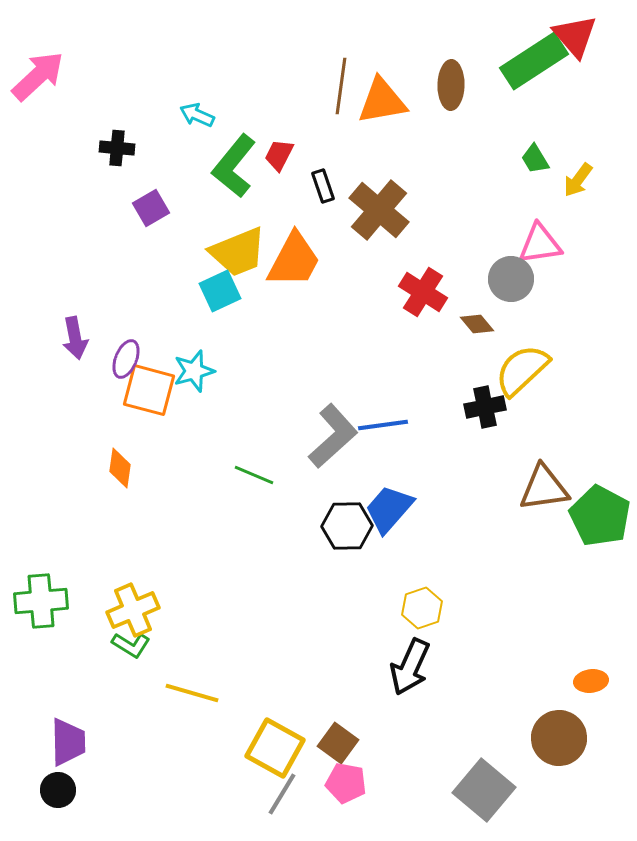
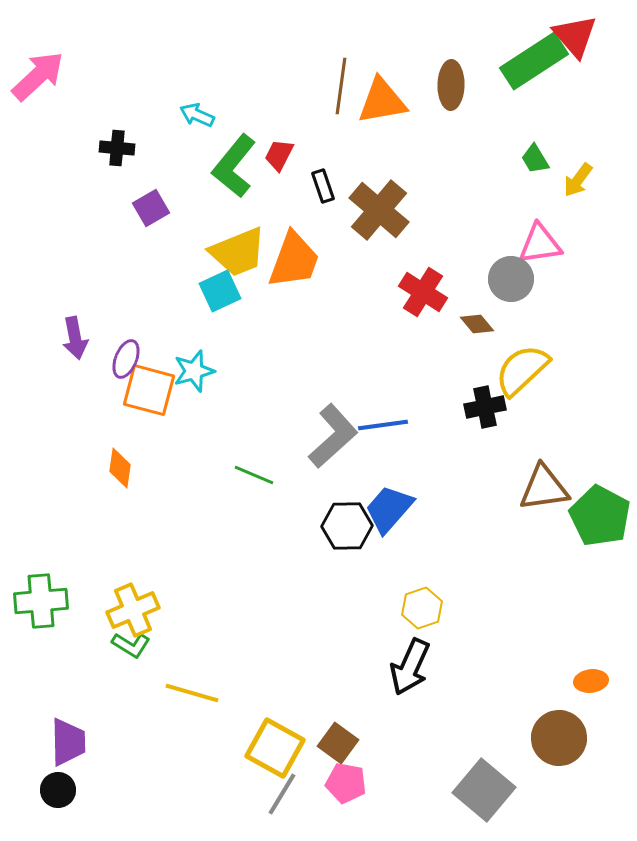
orange trapezoid at (294, 260): rotated 8 degrees counterclockwise
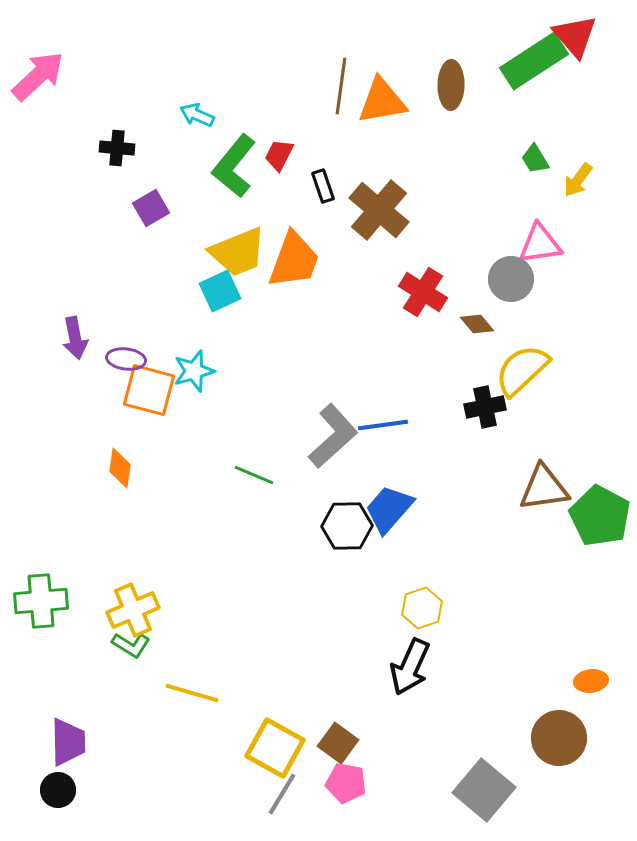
purple ellipse at (126, 359): rotated 75 degrees clockwise
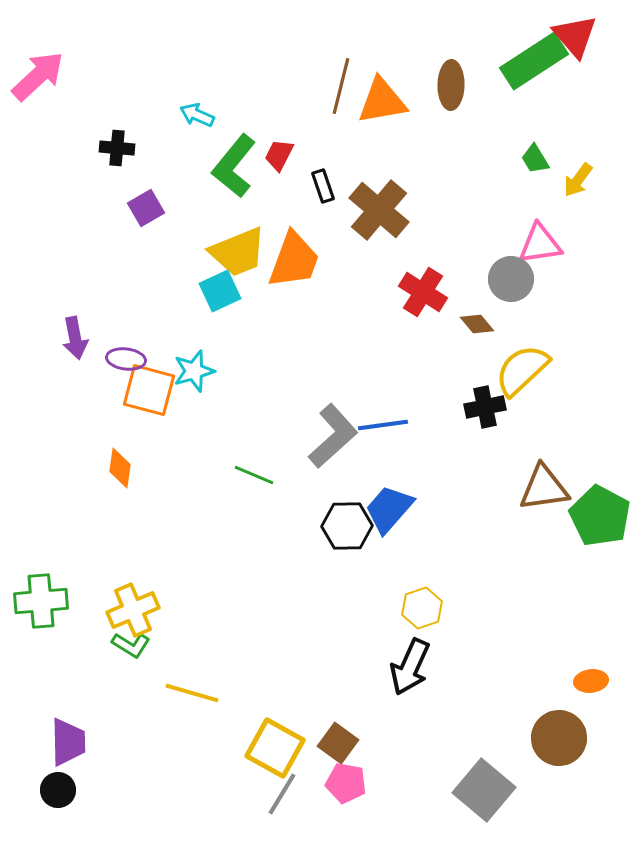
brown line at (341, 86): rotated 6 degrees clockwise
purple square at (151, 208): moved 5 px left
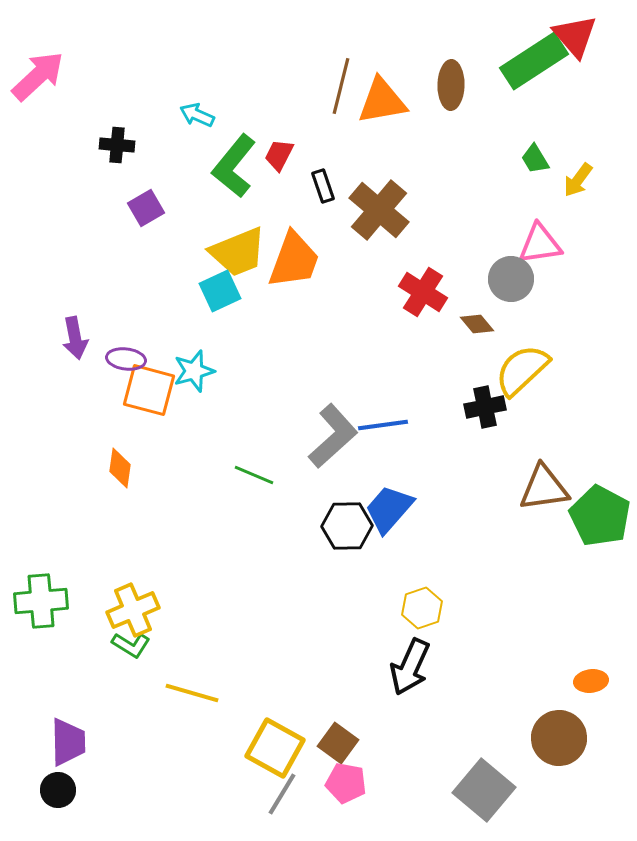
black cross at (117, 148): moved 3 px up
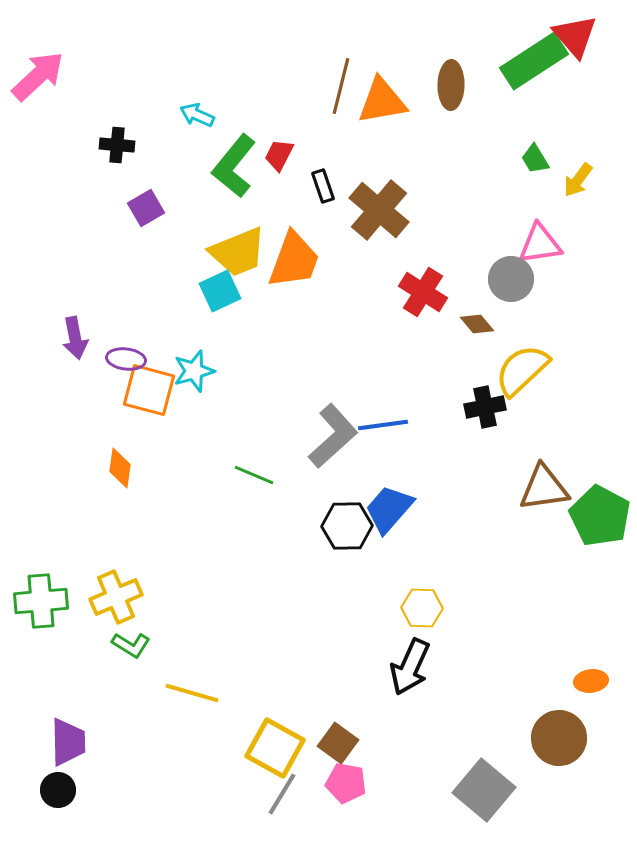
yellow hexagon at (422, 608): rotated 21 degrees clockwise
yellow cross at (133, 610): moved 17 px left, 13 px up
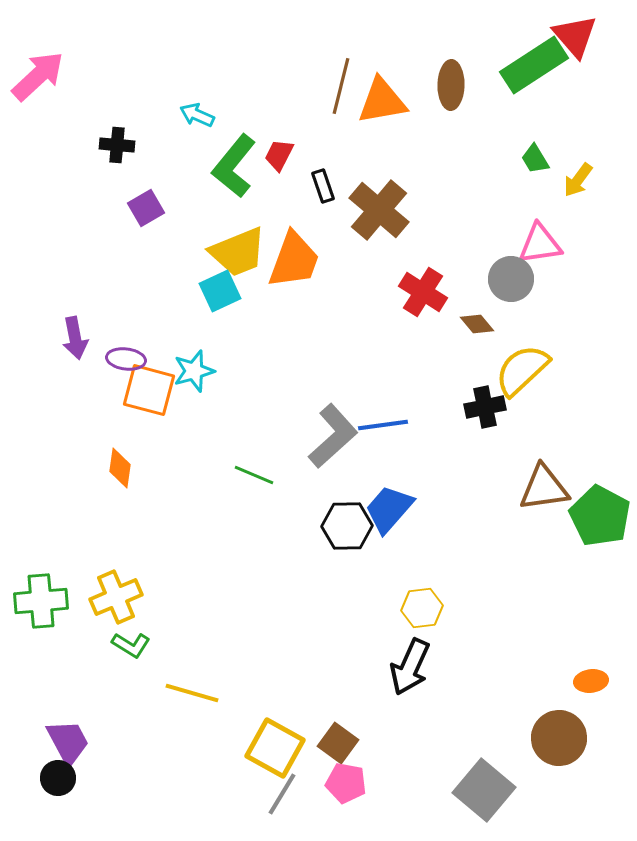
green rectangle at (534, 61): moved 4 px down
yellow hexagon at (422, 608): rotated 9 degrees counterclockwise
purple trapezoid at (68, 742): rotated 27 degrees counterclockwise
black circle at (58, 790): moved 12 px up
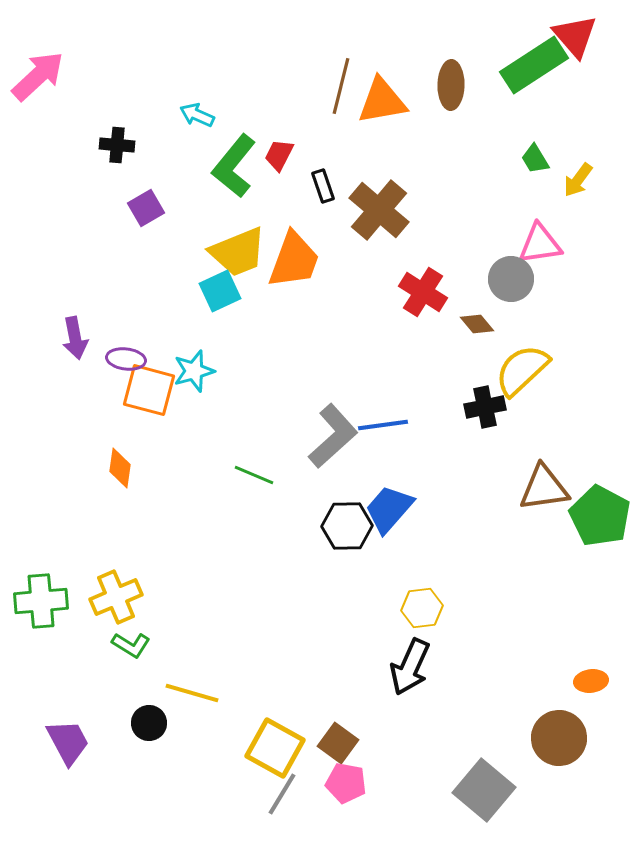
black circle at (58, 778): moved 91 px right, 55 px up
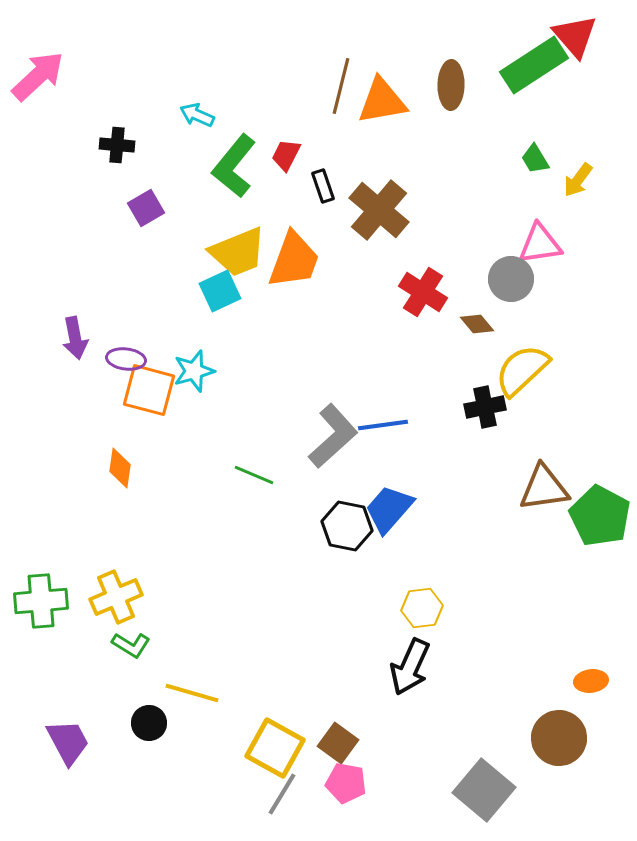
red trapezoid at (279, 155): moved 7 px right
black hexagon at (347, 526): rotated 12 degrees clockwise
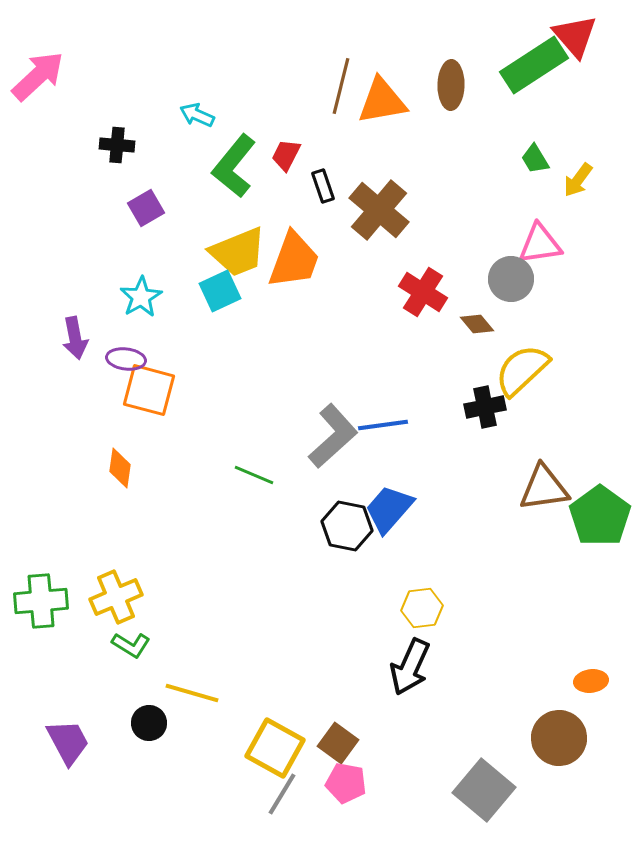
cyan star at (194, 371): moved 53 px left, 74 px up; rotated 15 degrees counterclockwise
green pentagon at (600, 516): rotated 8 degrees clockwise
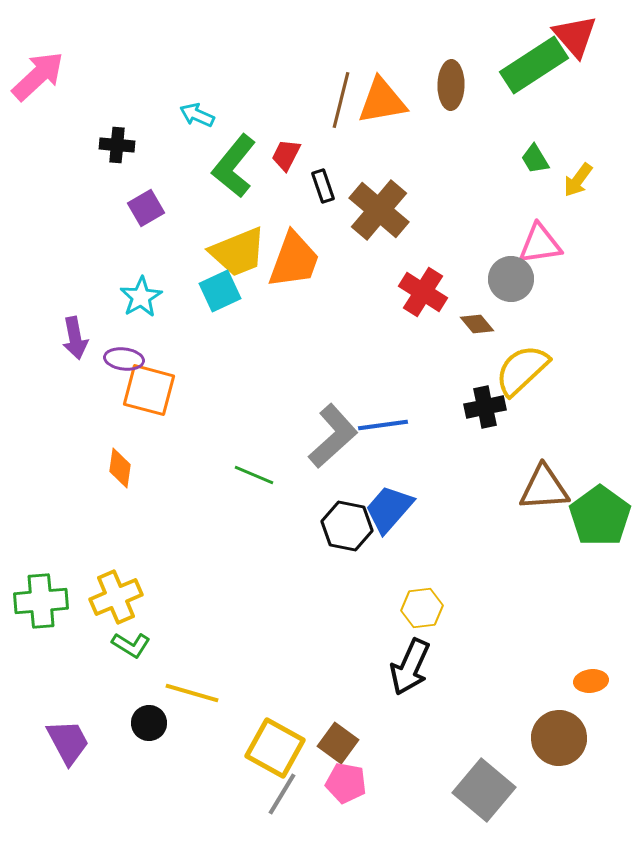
brown line at (341, 86): moved 14 px down
purple ellipse at (126, 359): moved 2 px left
brown triangle at (544, 488): rotated 4 degrees clockwise
